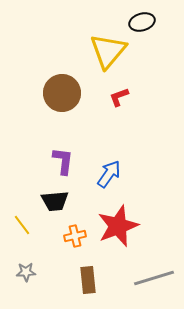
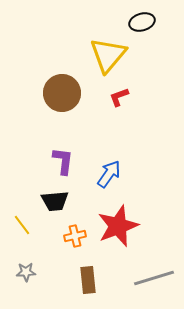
yellow triangle: moved 4 px down
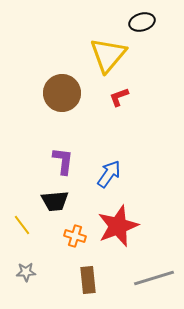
orange cross: rotated 30 degrees clockwise
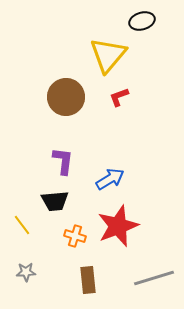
black ellipse: moved 1 px up
brown circle: moved 4 px right, 4 px down
blue arrow: moved 1 px right, 5 px down; rotated 24 degrees clockwise
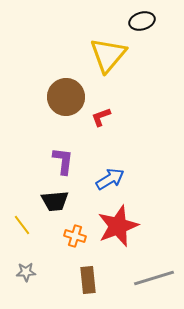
red L-shape: moved 18 px left, 20 px down
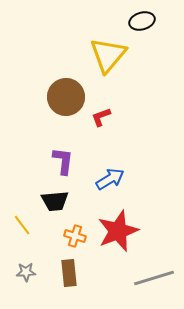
red star: moved 5 px down
brown rectangle: moved 19 px left, 7 px up
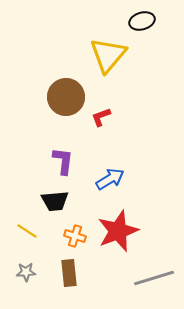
yellow line: moved 5 px right, 6 px down; rotated 20 degrees counterclockwise
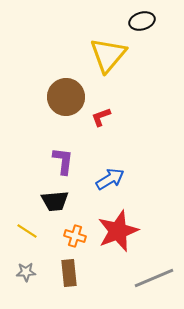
gray line: rotated 6 degrees counterclockwise
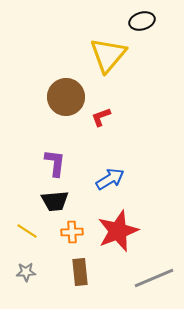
purple L-shape: moved 8 px left, 2 px down
orange cross: moved 3 px left, 4 px up; rotated 20 degrees counterclockwise
brown rectangle: moved 11 px right, 1 px up
